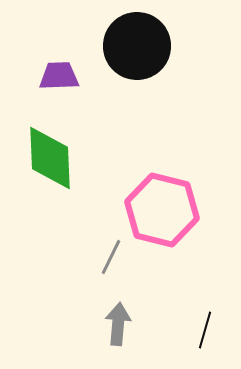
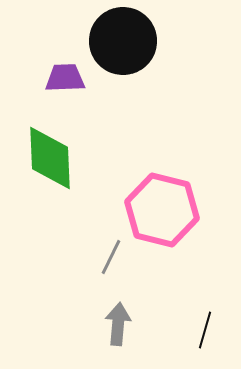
black circle: moved 14 px left, 5 px up
purple trapezoid: moved 6 px right, 2 px down
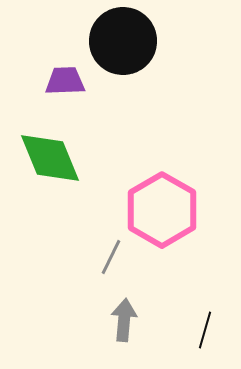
purple trapezoid: moved 3 px down
green diamond: rotated 20 degrees counterclockwise
pink hexagon: rotated 16 degrees clockwise
gray arrow: moved 6 px right, 4 px up
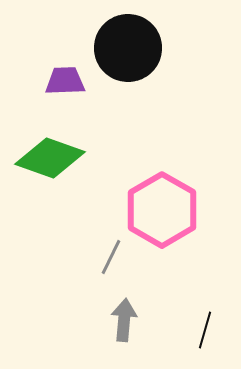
black circle: moved 5 px right, 7 px down
green diamond: rotated 48 degrees counterclockwise
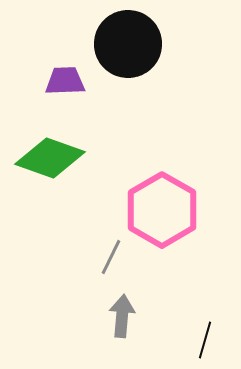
black circle: moved 4 px up
gray arrow: moved 2 px left, 4 px up
black line: moved 10 px down
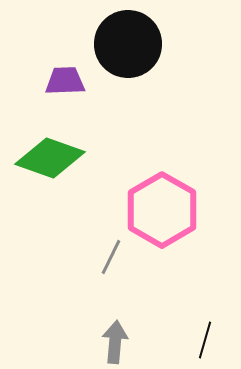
gray arrow: moved 7 px left, 26 px down
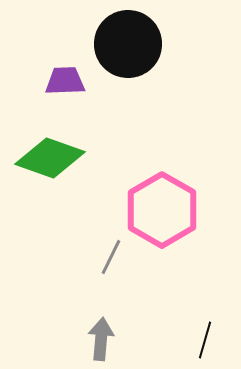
gray arrow: moved 14 px left, 3 px up
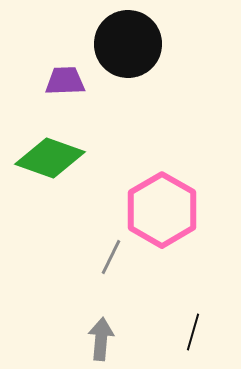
black line: moved 12 px left, 8 px up
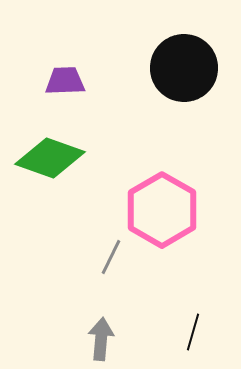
black circle: moved 56 px right, 24 px down
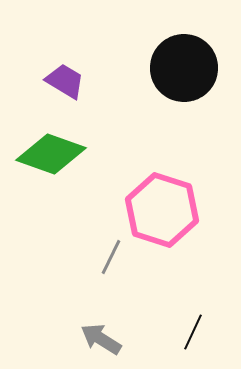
purple trapezoid: rotated 33 degrees clockwise
green diamond: moved 1 px right, 4 px up
pink hexagon: rotated 12 degrees counterclockwise
black line: rotated 9 degrees clockwise
gray arrow: rotated 63 degrees counterclockwise
